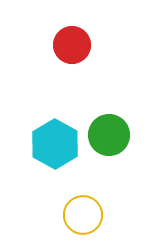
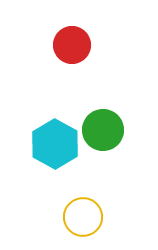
green circle: moved 6 px left, 5 px up
yellow circle: moved 2 px down
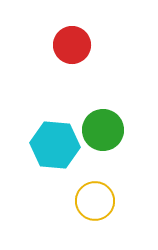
cyan hexagon: moved 1 px down; rotated 24 degrees counterclockwise
yellow circle: moved 12 px right, 16 px up
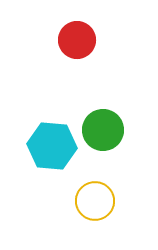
red circle: moved 5 px right, 5 px up
cyan hexagon: moved 3 px left, 1 px down
